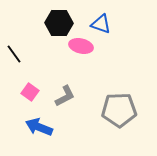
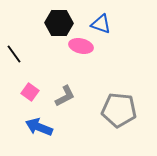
gray pentagon: rotated 8 degrees clockwise
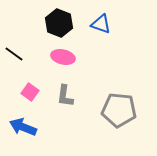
black hexagon: rotated 20 degrees clockwise
pink ellipse: moved 18 px left, 11 px down
black line: rotated 18 degrees counterclockwise
gray L-shape: rotated 125 degrees clockwise
blue arrow: moved 16 px left
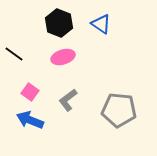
blue triangle: rotated 15 degrees clockwise
pink ellipse: rotated 30 degrees counterclockwise
gray L-shape: moved 3 px right, 4 px down; rotated 45 degrees clockwise
blue arrow: moved 7 px right, 7 px up
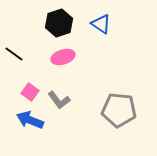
black hexagon: rotated 20 degrees clockwise
gray L-shape: moved 9 px left; rotated 90 degrees counterclockwise
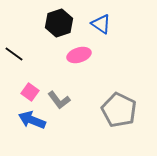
pink ellipse: moved 16 px right, 2 px up
gray pentagon: rotated 20 degrees clockwise
blue arrow: moved 2 px right
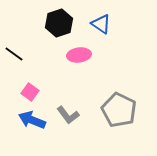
pink ellipse: rotated 10 degrees clockwise
gray L-shape: moved 9 px right, 15 px down
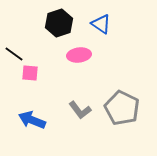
pink square: moved 19 px up; rotated 30 degrees counterclockwise
gray pentagon: moved 3 px right, 2 px up
gray L-shape: moved 12 px right, 5 px up
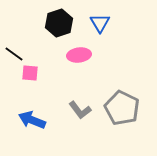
blue triangle: moved 1 px left, 1 px up; rotated 25 degrees clockwise
